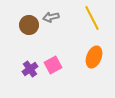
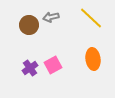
yellow line: moved 1 px left; rotated 20 degrees counterclockwise
orange ellipse: moved 1 px left, 2 px down; rotated 30 degrees counterclockwise
purple cross: moved 1 px up
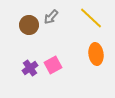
gray arrow: rotated 35 degrees counterclockwise
orange ellipse: moved 3 px right, 5 px up
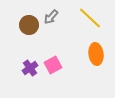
yellow line: moved 1 px left
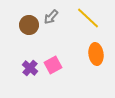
yellow line: moved 2 px left
purple cross: rotated 14 degrees counterclockwise
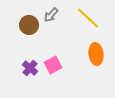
gray arrow: moved 2 px up
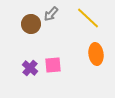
gray arrow: moved 1 px up
brown circle: moved 2 px right, 1 px up
pink square: rotated 24 degrees clockwise
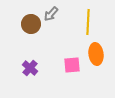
yellow line: moved 4 px down; rotated 50 degrees clockwise
pink square: moved 19 px right
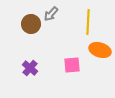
orange ellipse: moved 4 px right, 4 px up; rotated 65 degrees counterclockwise
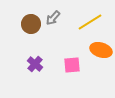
gray arrow: moved 2 px right, 4 px down
yellow line: moved 2 px right; rotated 55 degrees clockwise
orange ellipse: moved 1 px right
purple cross: moved 5 px right, 4 px up
